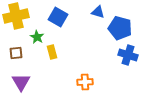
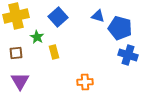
blue triangle: moved 4 px down
blue square: rotated 18 degrees clockwise
yellow rectangle: moved 2 px right
purple triangle: moved 1 px left, 1 px up
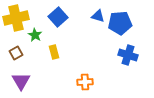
yellow cross: moved 2 px down
blue pentagon: moved 5 px up; rotated 20 degrees counterclockwise
green star: moved 2 px left, 2 px up
brown square: rotated 24 degrees counterclockwise
purple triangle: moved 1 px right
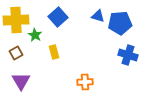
yellow cross: moved 2 px down; rotated 10 degrees clockwise
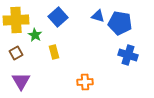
blue pentagon: rotated 15 degrees clockwise
